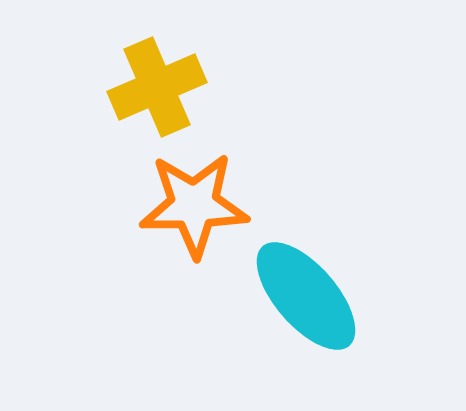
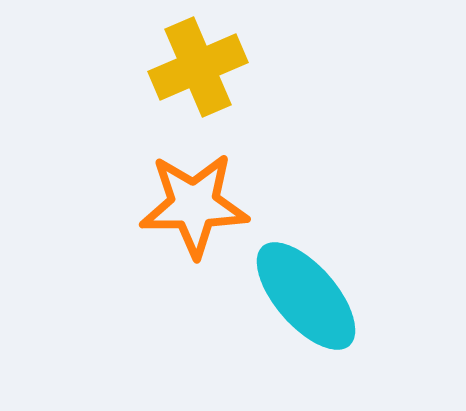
yellow cross: moved 41 px right, 20 px up
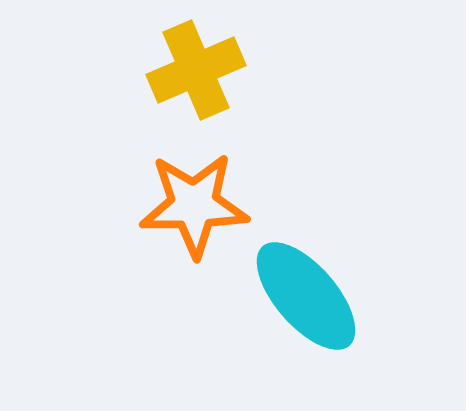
yellow cross: moved 2 px left, 3 px down
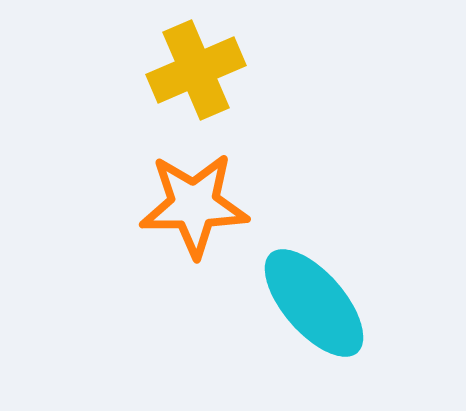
cyan ellipse: moved 8 px right, 7 px down
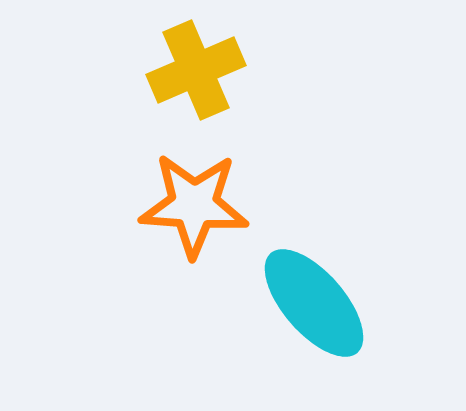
orange star: rotated 5 degrees clockwise
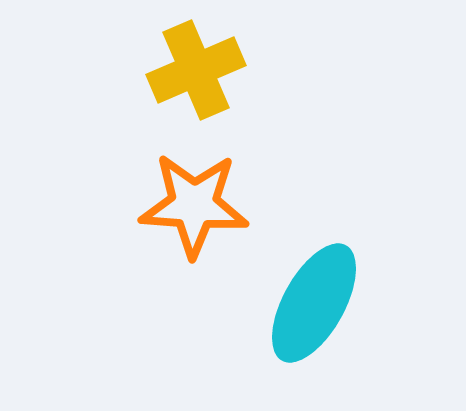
cyan ellipse: rotated 70 degrees clockwise
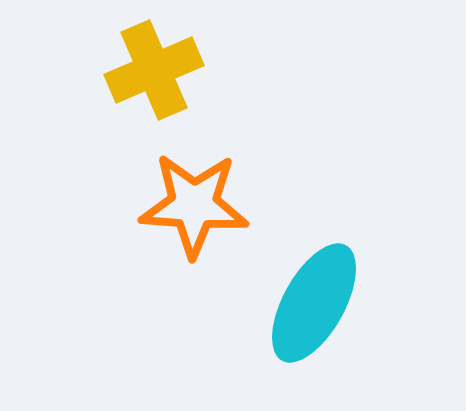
yellow cross: moved 42 px left
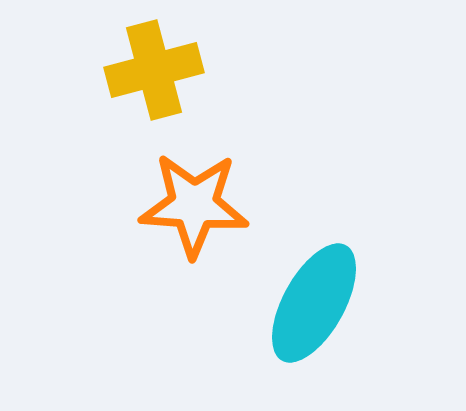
yellow cross: rotated 8 degrees clockwise
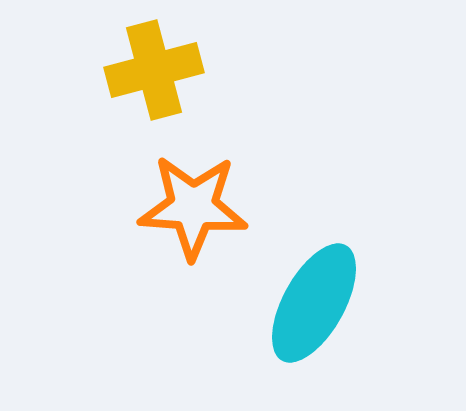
orange star: moved 1 px left, 2 px down
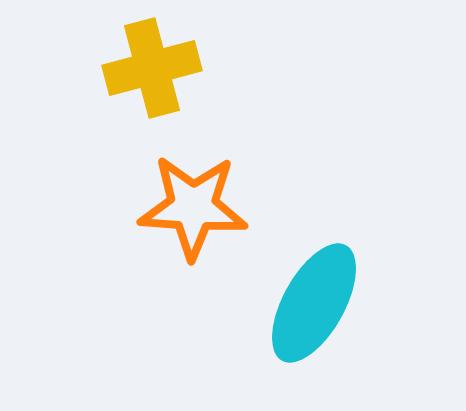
yellow cross: moved 2 px left, 2 px up
